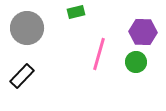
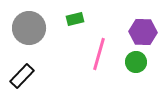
green rectangle: moved 1 px left, 7 px down
gray circle: moved 2 px right
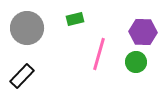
gray circle: moved 2 px left
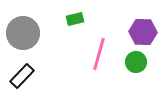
gray circle: moved 4 px left, 5 px down
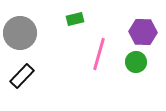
gray circle: moved 3 px left
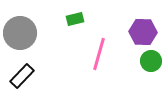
green circle: moved 15 px right, 1 px up
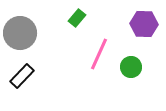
green rectangle: moved 2 px right, 1 px up; rotated 36 degrees counterclockwise
purple hexagon: moved 1 px right, 8 px up
pink line: rotated 8 degrees clockwise
green circle: moved 20 px left, 6 px down
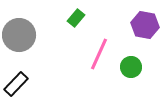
green rectangle: moved 1 px left
purple hexagon: moved 1 px right, 1 px down; rotated 8 degrees clockwise
gray circle: moved 1 px left, 2 px down
black rectangle: moved 6 px left, 8 px down
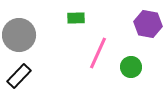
green rectangle: rotated 48 degrees clockwise
purple hexagon: moved 3 px right, 1 px up
pink line: moved 1 px left, 1 px up
black rectangle: moved 3 px right, 8 px up
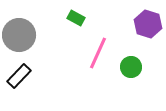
green rectangle: rotated 30 degrees clockwise
purple hexagon: rotated 8 degrees clockwise
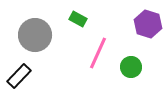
green rectangle: moved 2 px right, 1 px down
gray circle: moved 16 px right
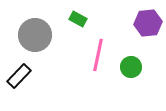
purple hexagon: moved 1 px up; rotated 24 degrees counterclockwise
pink line: moved 2 px down; rotated 12 degrees counterclockwise
